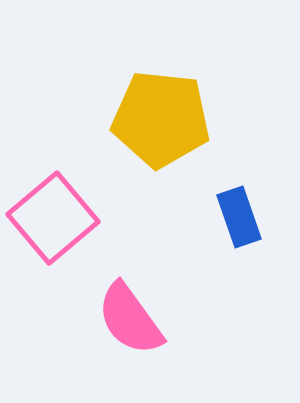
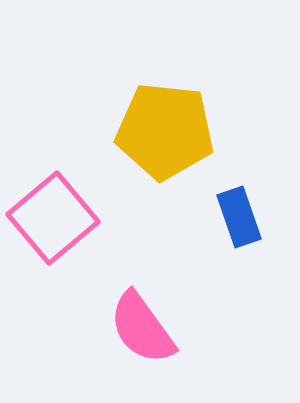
yellow pentagon: moved 4 px right, 12 px down
pink semicircle: moved 12 px right, 9 px down
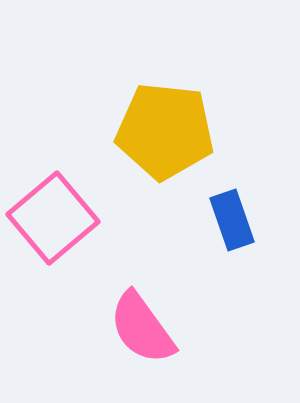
blue rectangle: moved 7 px left, 3 px down
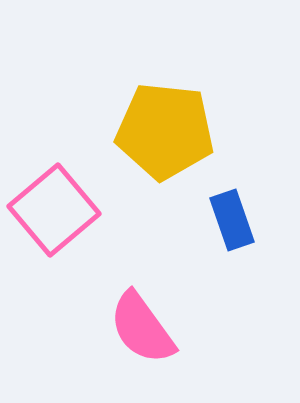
pink square: moved 1 px right, 8 px up
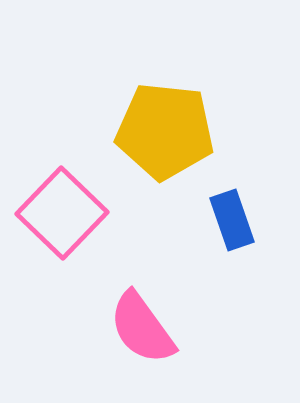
pink square: moved 8 px right, 3 px down; rotated 6 degrees counterclockwise
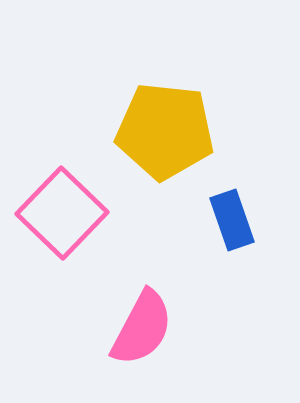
pink semicircle: rotated 116 degrees counterclockwise
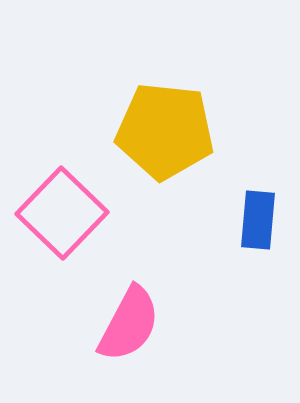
blue rectangle: moved 26 px right; rotated 24 degrees clockwise
pink semicircle: moved 13 px left, 4 px up
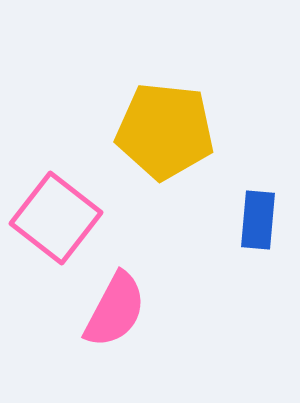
pink square: moved 6 px left, 5 px down; rotated 6 degrees counterclockwise
pink semicircle: moved 14 px left, 14 px up
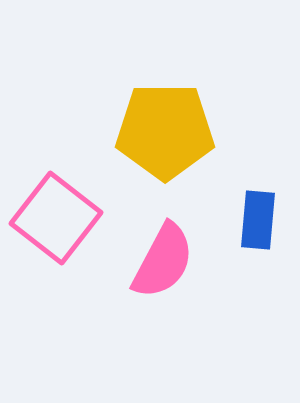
yellow pentagon: rotated 6 degrees counterclockwise
pink semicircle: moved 48 px right, 49 px up
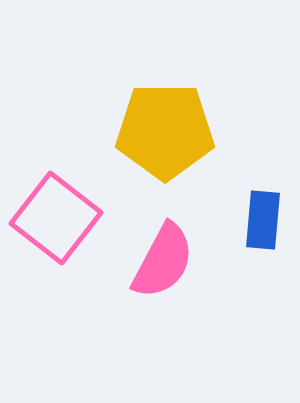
blue rectangle: moved 5 px right
